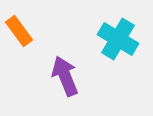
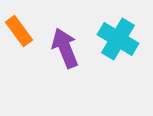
purple arrow: moved 28 px up
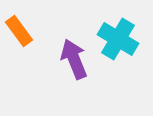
purple arrow: moved 9 px right, 11 px down
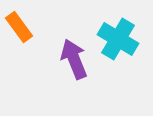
orange rectangle: moved 4 px up
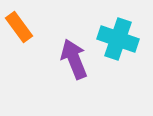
cyan cross: rotated 12 degrees counterclockwise
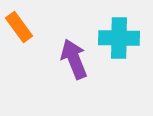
cyan cross: moved 1 px right, 1 px up; rotated 18 degrees counterclockwise
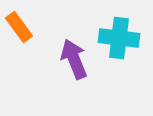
cyan cross: rotated 6 degrees clockwise
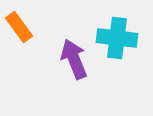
cyan cross: moved 2 px left
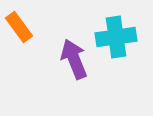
cyan cross: moved 1 px left, 1 px up; rotated 15 degrees counterclockwise
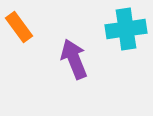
cyan cross: moved 10 px right, 8 px up
